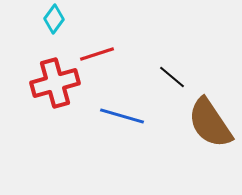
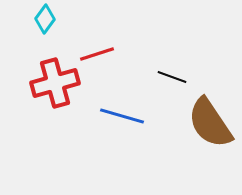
cyan diamond: moved 9 px left
black line: rotated 20 degrees counterclockwise
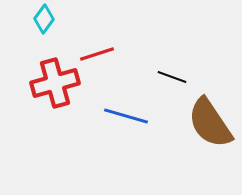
cyan diamond: moved 1 px left
blue line: moved 4 px right
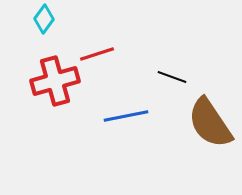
red cross: moved 2 px up
blue line: rotated 27 degrees counterclockwise
